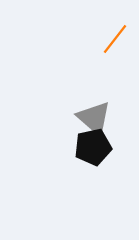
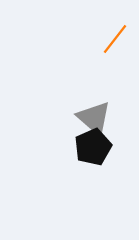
black pentagon: rotated 12 degrees counterclockwise
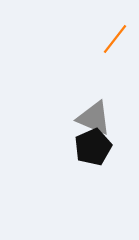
gray triangle: rotated 18 degrees counterclockwise
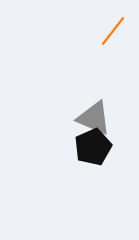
orange line: moved 2 px left, 8 px up
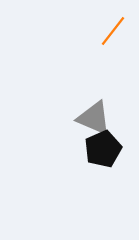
black pentagon: moved 10 px right, 2 px down
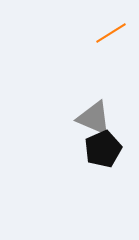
orange line: moved 2 px left, 2 px down; rotated 20 degrees clockwise
